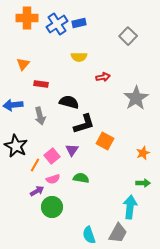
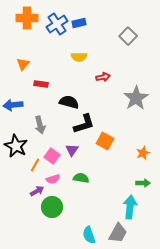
gray arrow: moved 9 px down
pink square: rotated 14 degrees counterclockwise
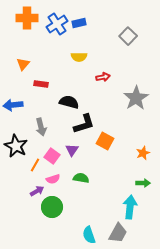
gray arrow: moved 1 px right, 2 px down
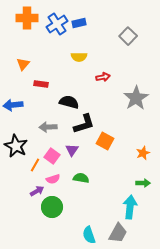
gray arrow: moved 7 px right; rotated 102 degrees clockwise
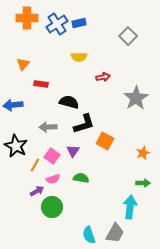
purple triangle: moved 1 px right, 1 px down
gray trapezoid: moved 3 px left
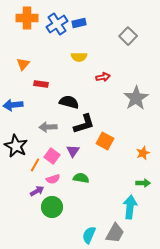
cyan semicircle: rotated 42 degrees clockwise
